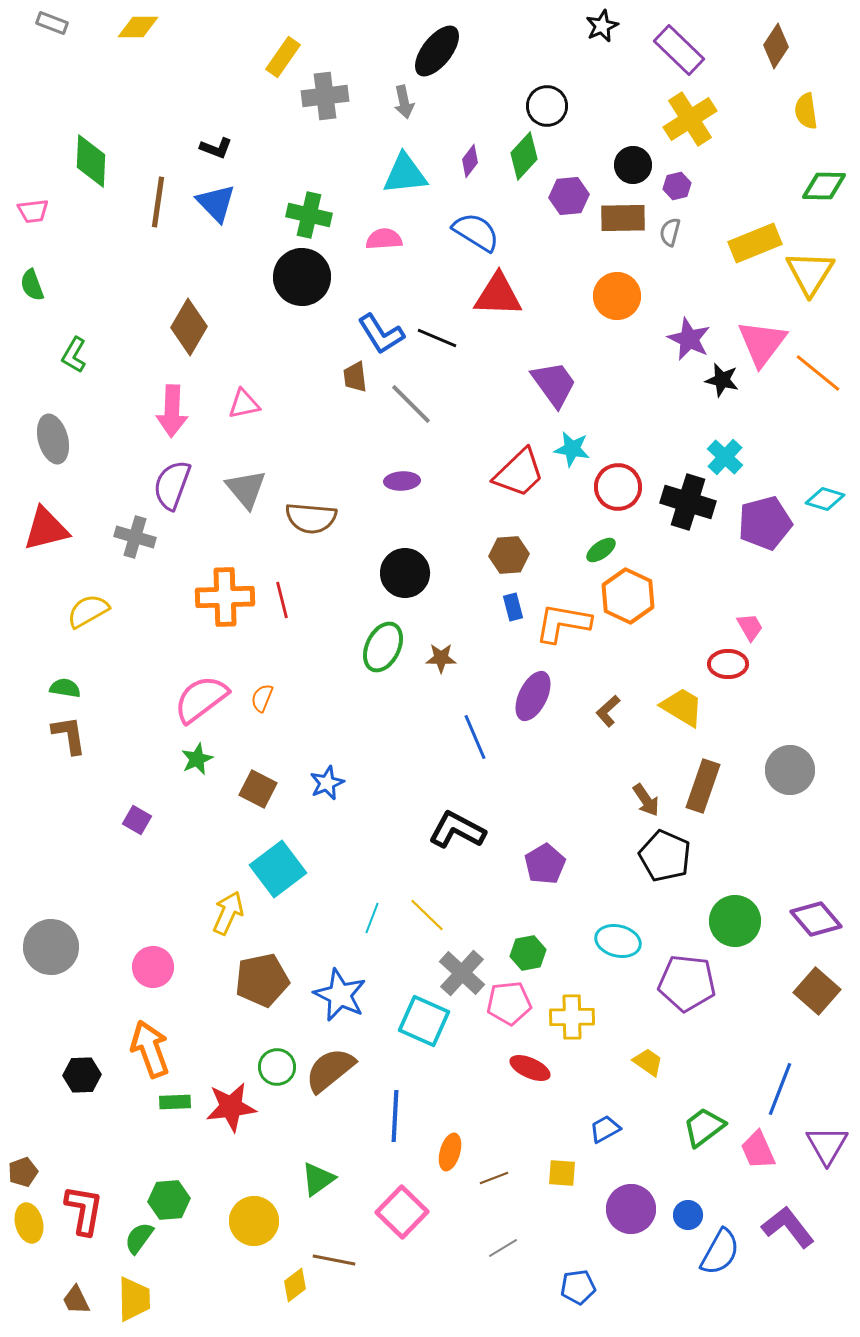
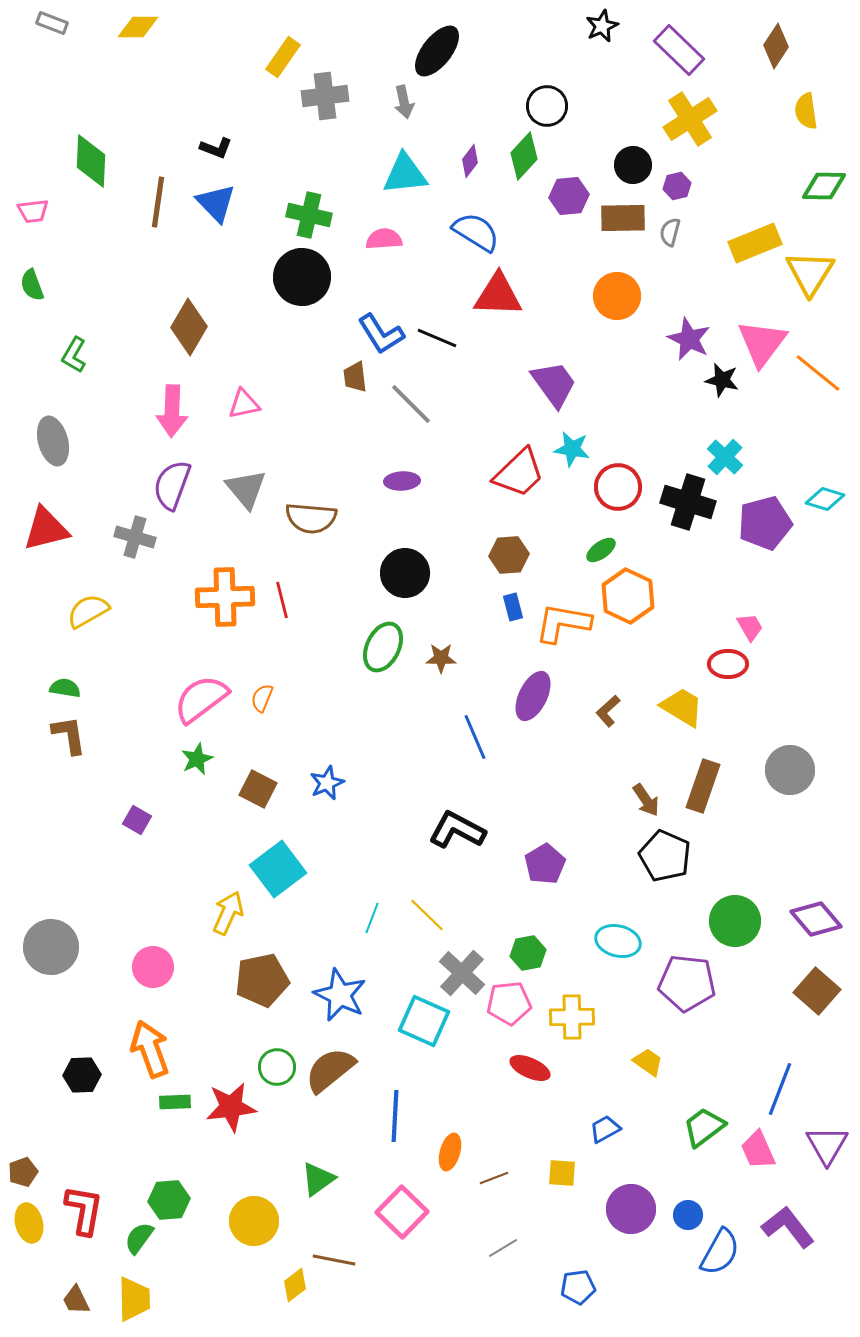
gray ellipse at (53, 439): moved 2 px down
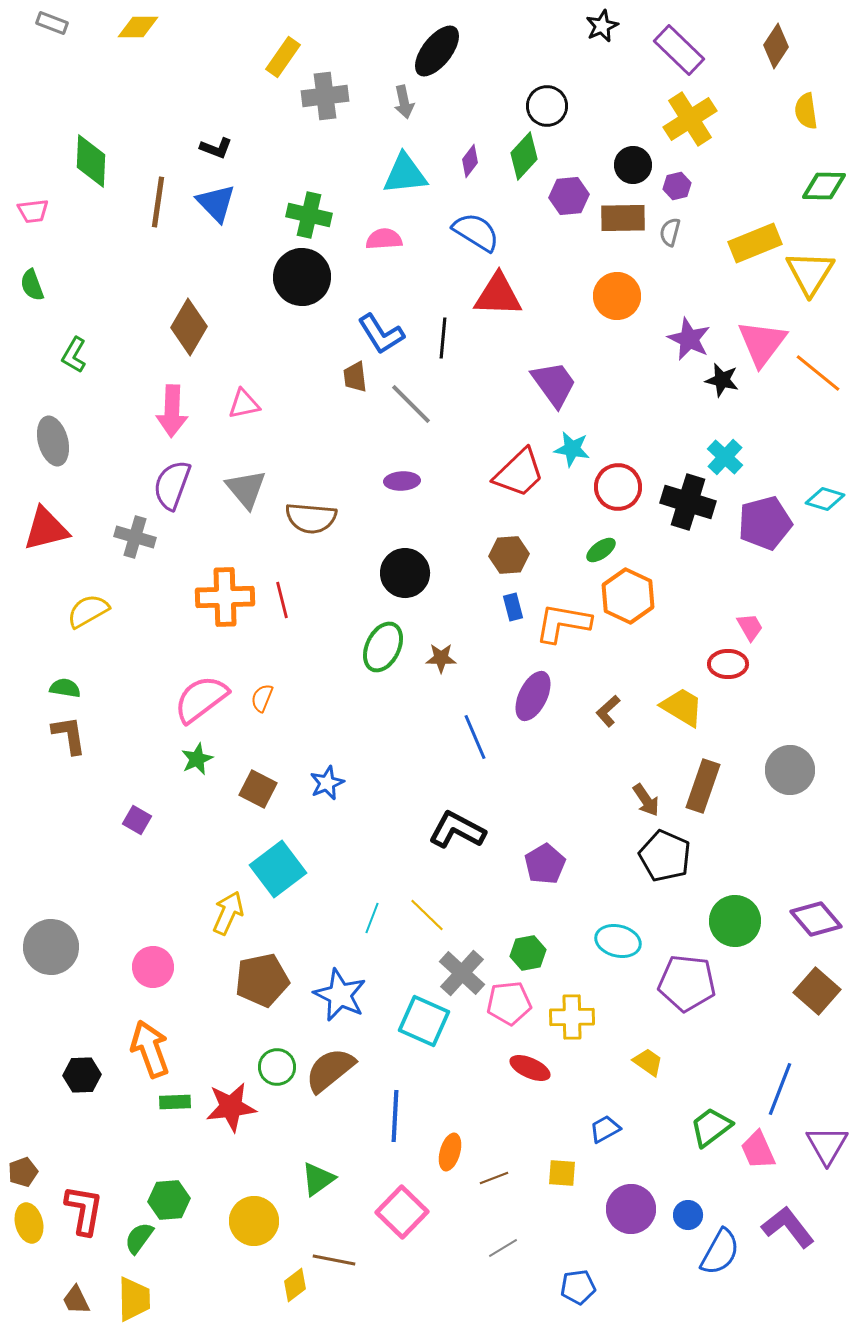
black line at (437, 338): moved 6 px right; rotated 72 degrees clockwise
green trapezoid at (704, 1127): moved 7 px right
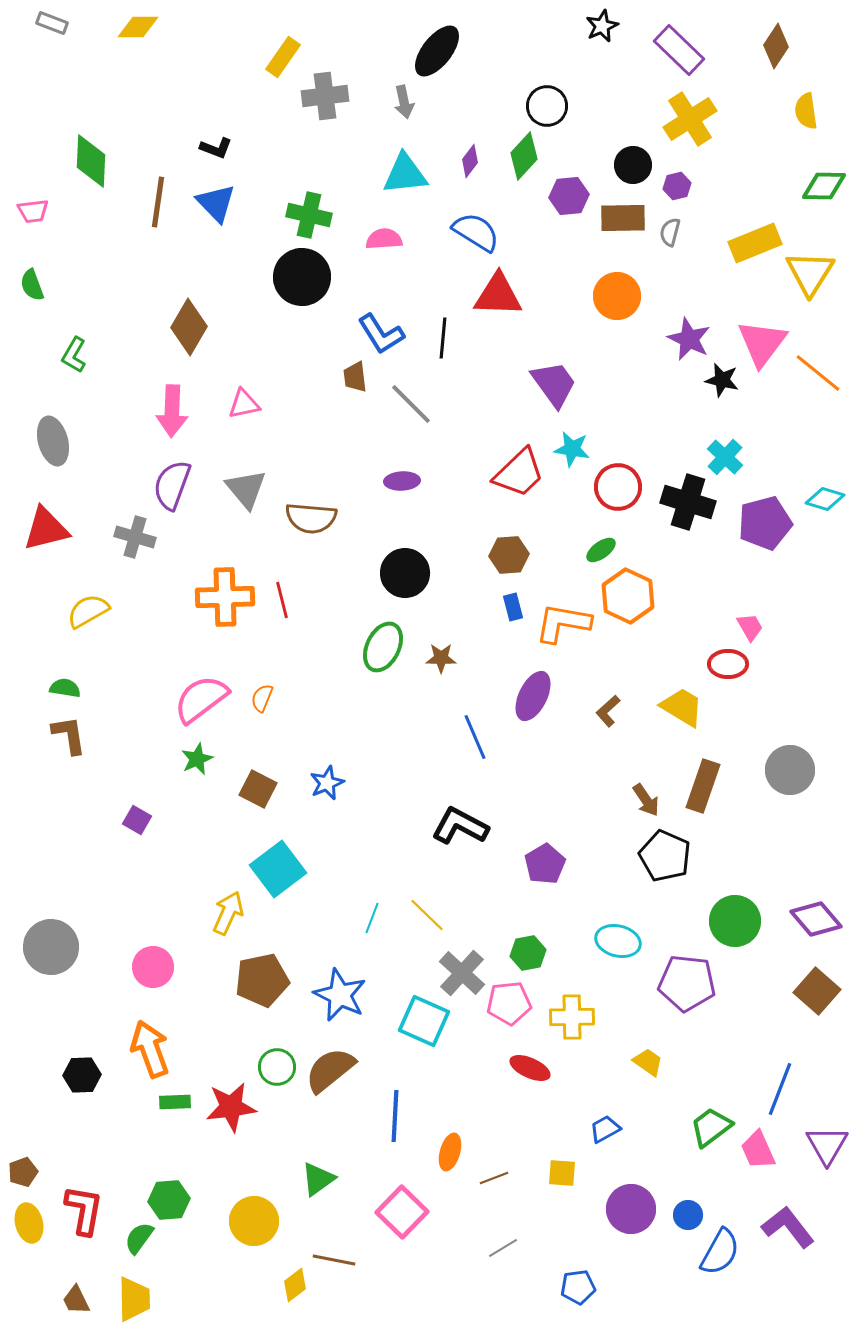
black L-shape at (457, 830): moved 3 px right, 4 px up
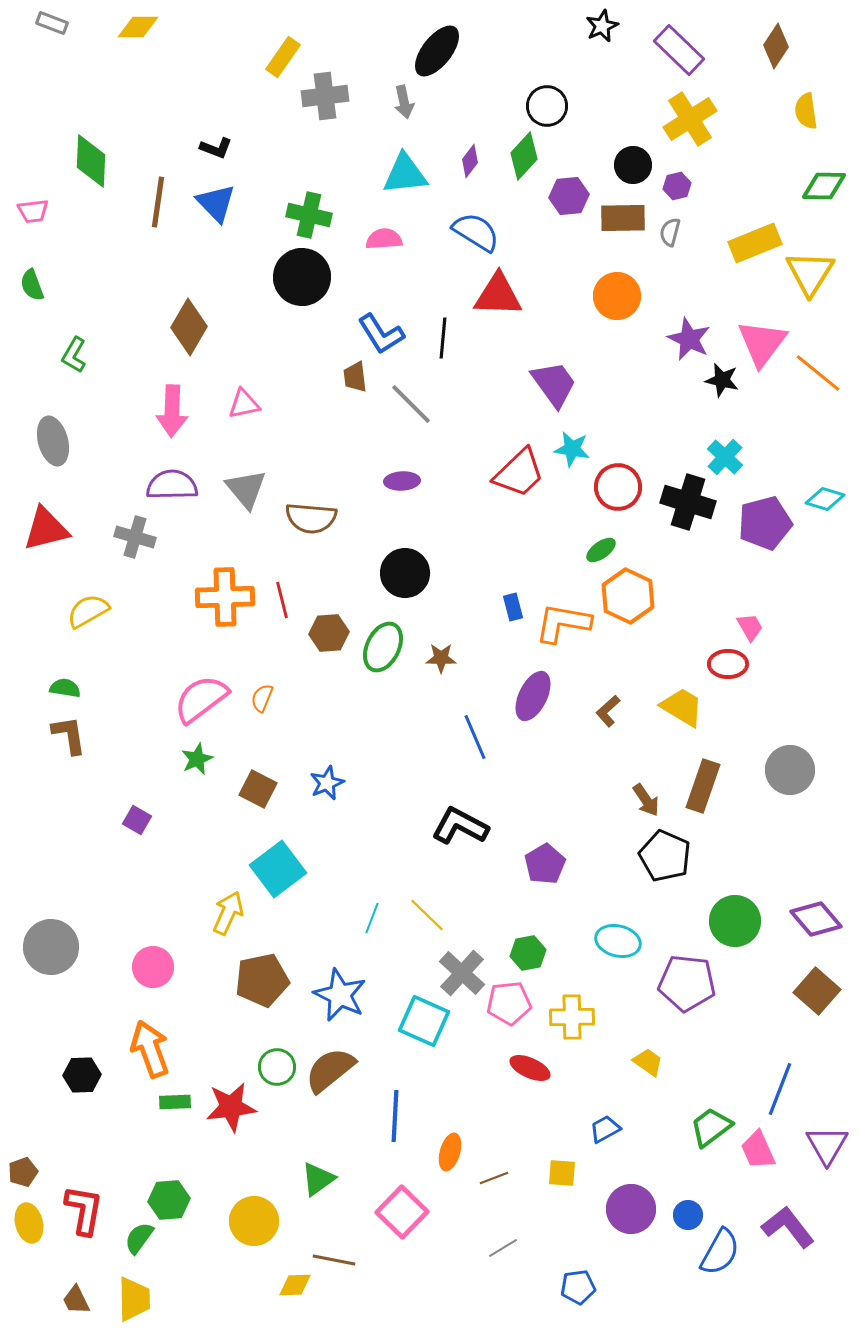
purple semicircle at (172, 485): rotated 69 degrees clockwise
brown hexagon at (509, 555): moved 180 px left, 78 px down
yellow diamond at (295, 1285): rotated 36 degrees clockwise
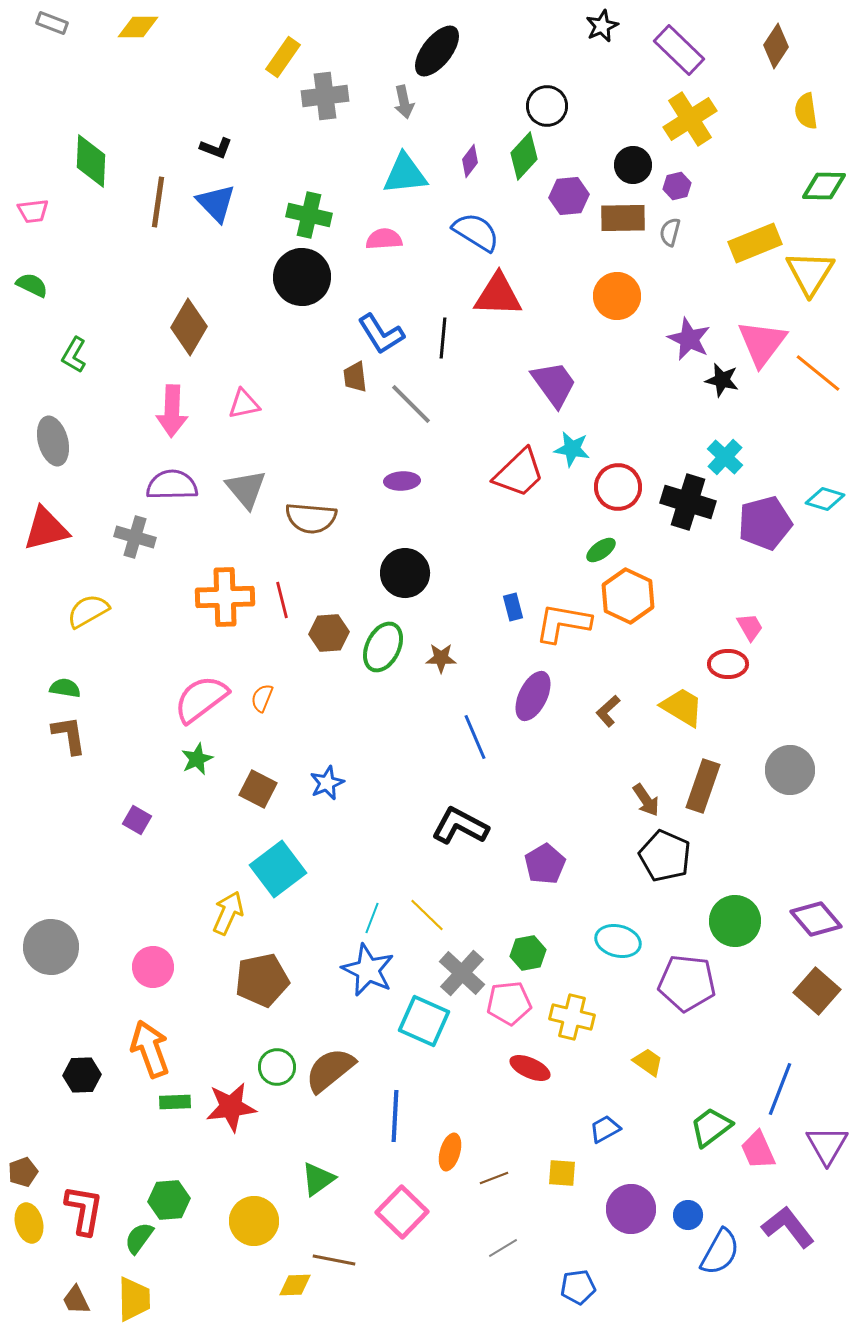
green semicircle at (32, 285): rotated 136 degrees clockwise
blue star at (340, 995): moved 28 px right, 25 px up
yellow cross at (572, 1017): rotated 15 degrees clockwise
